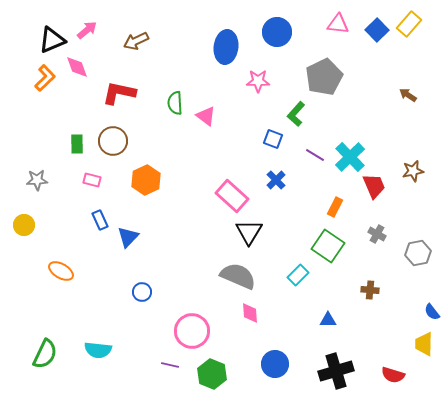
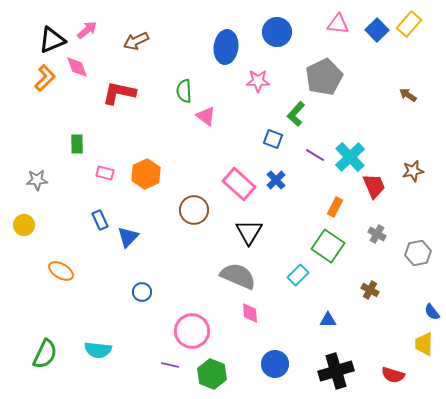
green semicircle at (175, 103): moved 9 px right, 12 px up
brown circle at (113, 141): moved 81 px right, 69 px down
pink rectangle at (92, 180): moved 13 px right, 7 px up
orange hexagon at (146, 180): moved 6 px up
pink rectangle at (232, 196): moved 7 px right, 12 px up
brown cross at (370, 290): rotated 24 degrees clockwise
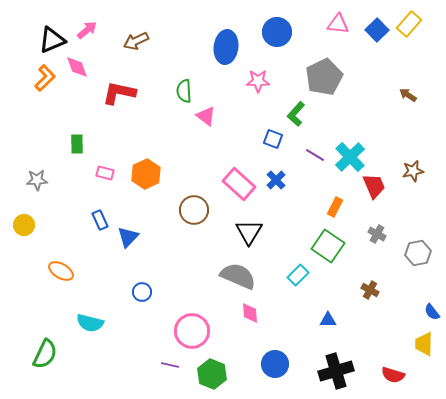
cyan semicircle at (98, 350): moved 8 px left, 27 px up; rotated 8 degrees clockwise
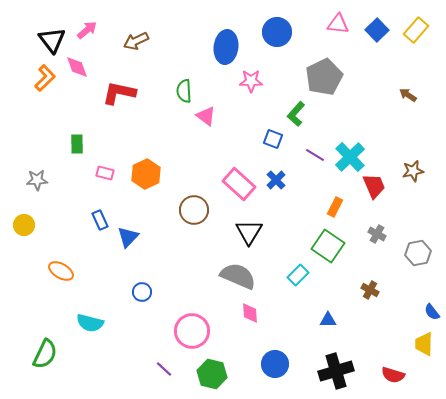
yellow rectangle at (409, 24): moved 7 px right, 6 px down
black triangle at (52, 40): rotated 44 degrees counterclockwise
pink star at (258, 81): moved 7 px left
purple line at (170, 365): moved 6 px left, 4 px down; rotated 30 degrees clockwise
green hexagon at (212, 374): rotated 8 degrees counterclockwise
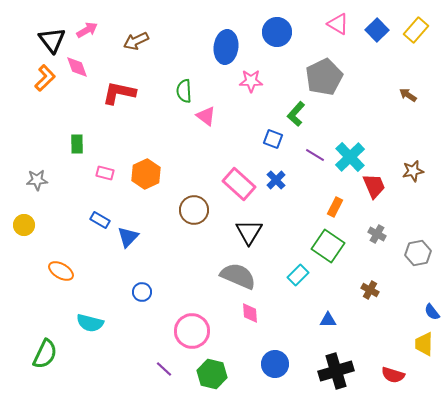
pink triangle at (338, 24): rotated 25 degrees clockwise
pink arrow at (87, 30): rotated 10 degrees clockwise
blue rectangle at (100, 220): rotated 36 degrees counterclockwise
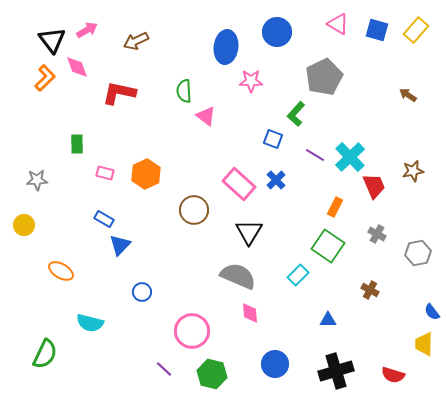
blue square at (377, 30): rotated 30 degrees counterclockwise
blue rectangle at (100, 220): moved 4 px right, 1 px up
blue triangle at (128, 237): moved 8 px left, 8 px down
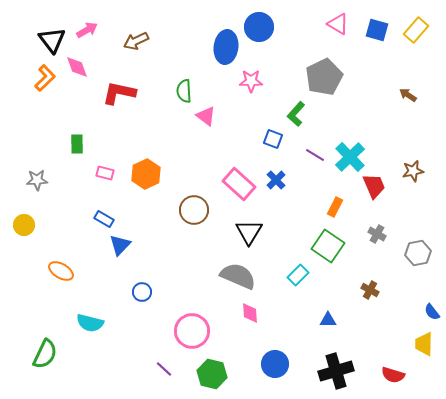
blue circle at (277, 32): moved 18 px left, 5 px up
